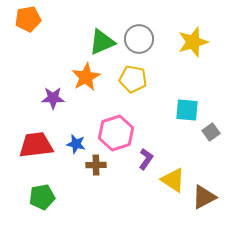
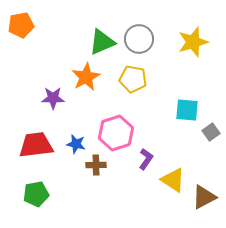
orange pentagon: moved 7 px left, 6 px down
green pentagon: moved 6 px left, 3 px up
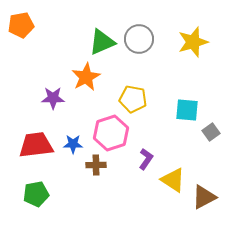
yellow pentagon: moved 20 px down
pink hexagon: moved 5 px left
blue star: moved 3 px left; rotated 12 degrees counterclockwise
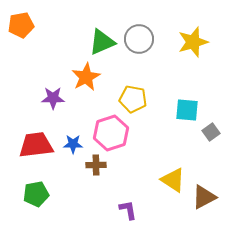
purple L-shape: moved 18 px left, 51 px down; rotated 45 degrees counterclockwise
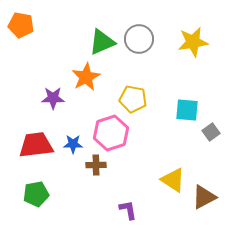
orange pentagon: rotated 20 degrees clockwise
yellow star: rotated 8 degrees clockwise
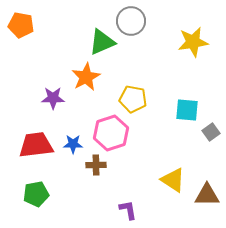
gray circle: moved 8 px left, 18 px up
brown triangle: moved 3 px right, 2 px up; rotated 28 degrees clockwise
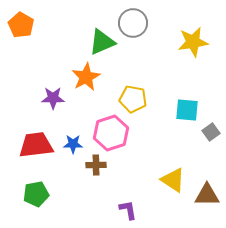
gray circle: moved 2 px right, 2 px down
orange pentagon: rotated 20 degrees clockwise
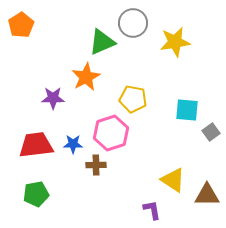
orange pentagon: rotated 10 degrees clockwise
yellow star: moved 18 px left
purple L-shape: moved 24 px right
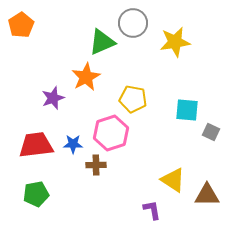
purple star: rotated 20 degrees counterclockwise
gray square: rotated 30 degrees counterclockwise
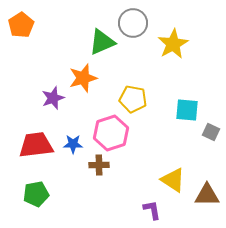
yellow star: moved 2 px left, 2 px down; rotated 20 degrees counterclockwise
orange star: moved 3 px left, 1 px down; rotated 12 degrees clockwise
brown cross: moved 3 px right
